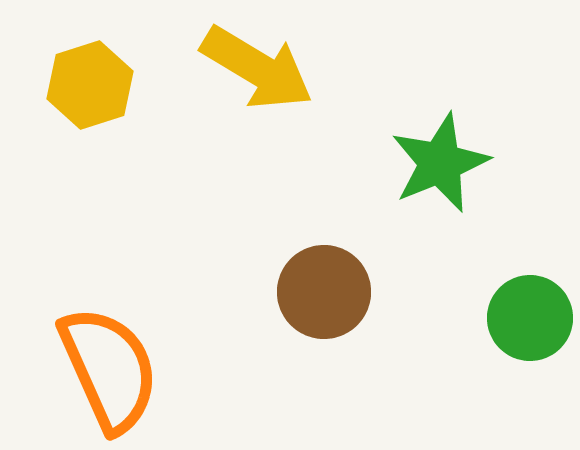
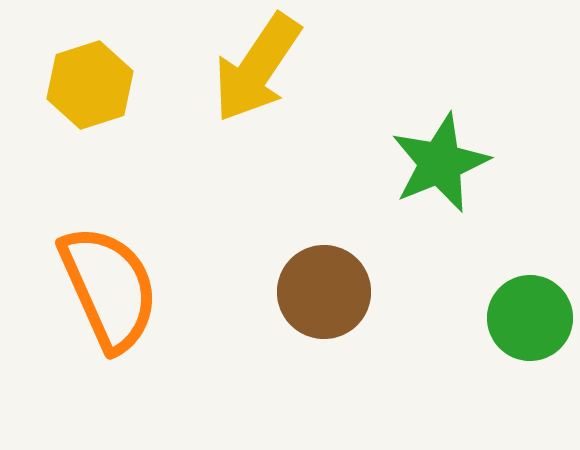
yellow arrow: rotated 93 degrees clockwise
orange semicircle: moved 81 px up
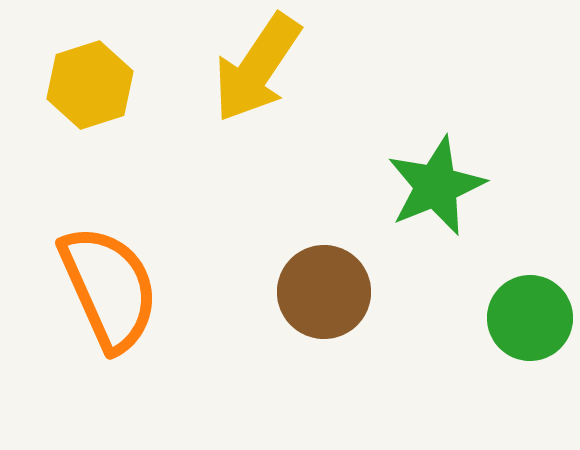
green star: moved 4 px left, 23 px down
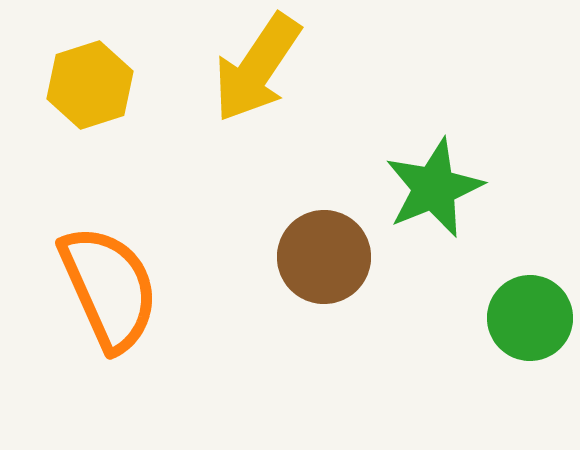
green star: moved 2 px left, 2 px down
brown circle: moved 35 px up
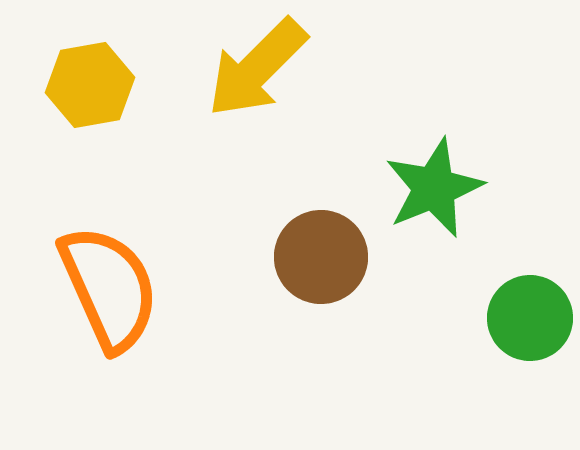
yellow arrow: rotated 11 degrees clockwise
yellow hexagon: rotated 8 degrees clockwise
brown circle: moved 3 px left
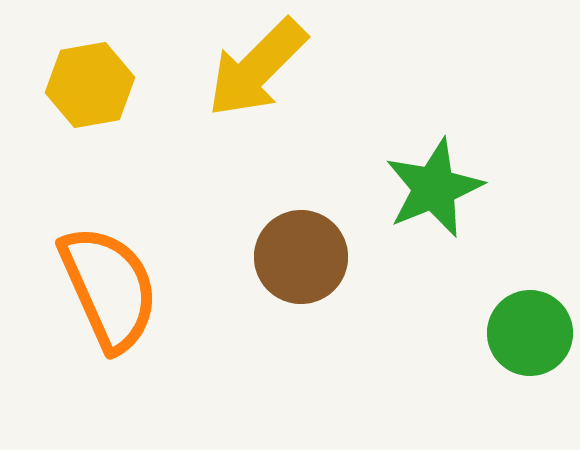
brown circle: moved 20 px left
green circle: moved 15 px down
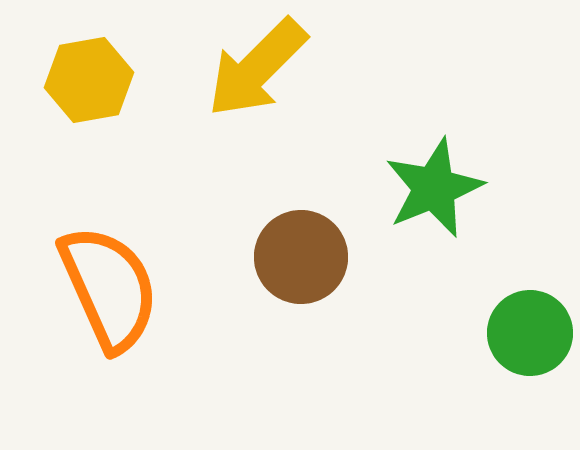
yellow hexagon: moved 1 px left, 5 px up
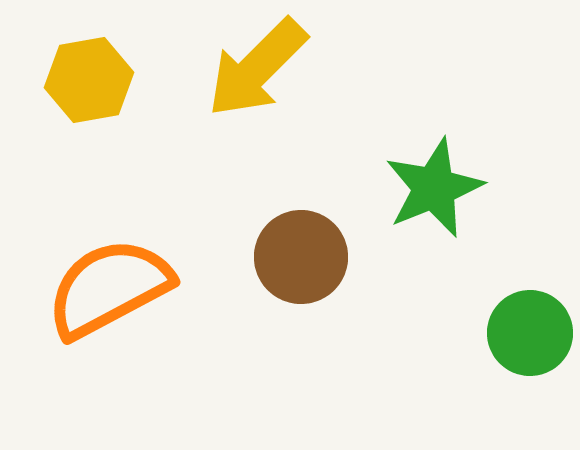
orange semicircle: rotated 94 degrees counterclockwise
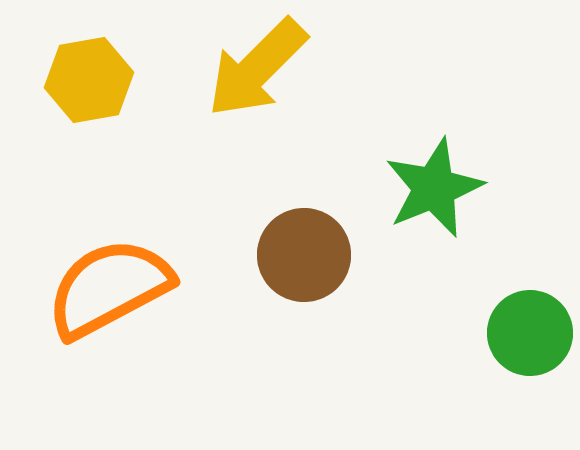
brown circle: moved 3 px right, 2 px up
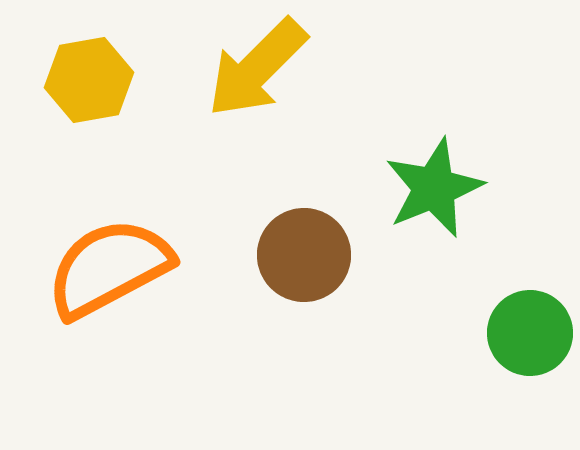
orange semicircle: moved 20 px up
